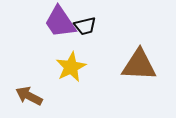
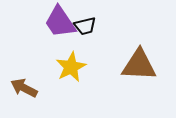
brown arrow: moved 5 px left, 8 px up
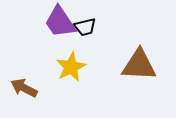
black trapezoid: moved 1 px down
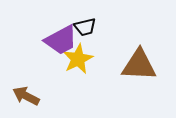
purple trapezoid: moved 1 px right, 18 px down; rotated 84 degrees counterclockwise
yellow star: moved 7 px right, 8 px up
brown arrow: moved 2 px right, 8 px down
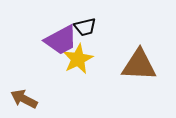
brown arrow: moved 2 px left, 3 px down
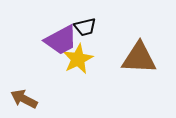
brown triangle: moved 7 px up
